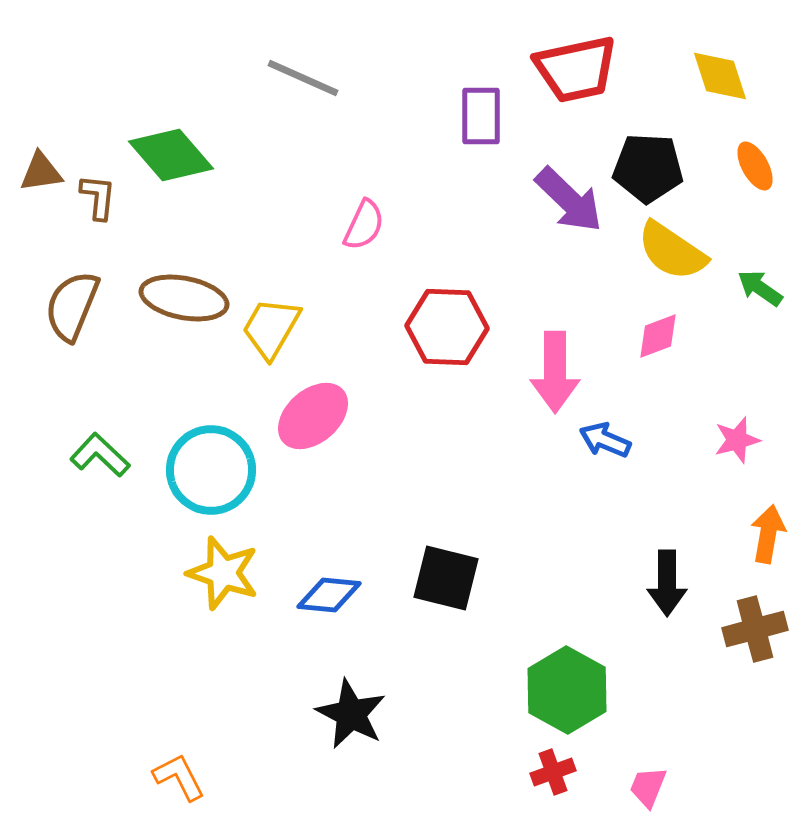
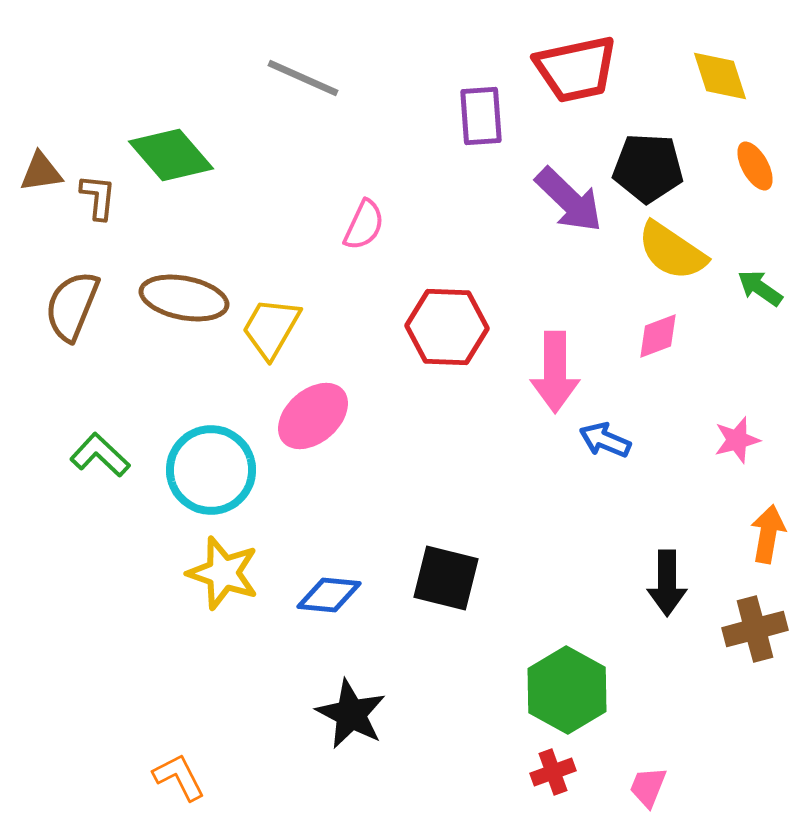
purple rectangle: rotated 4 degrees counterclockwise
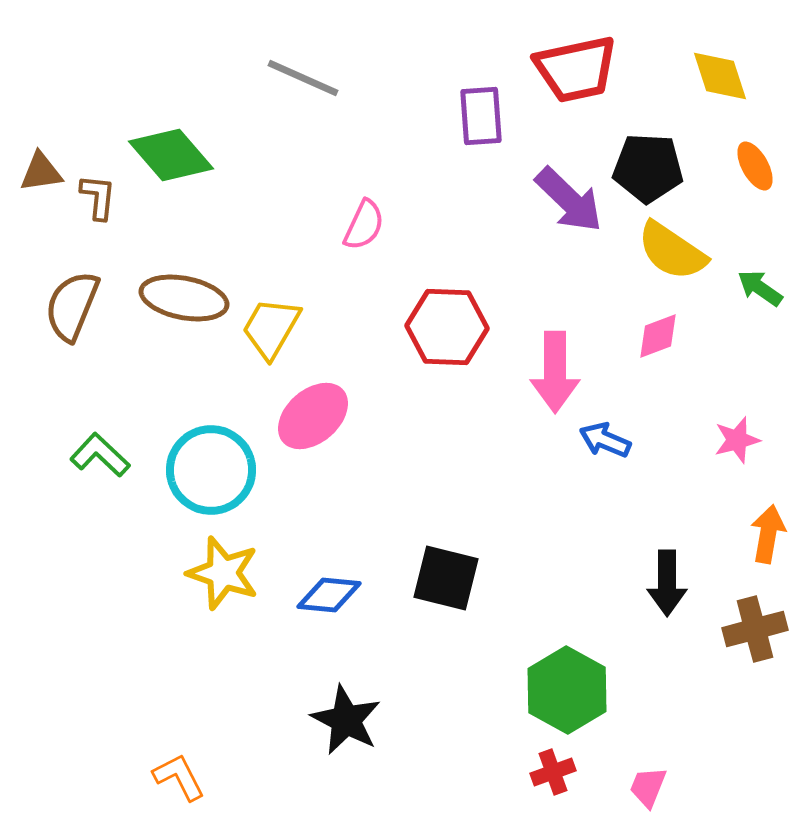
black star: moved 5 px left, 6 px down
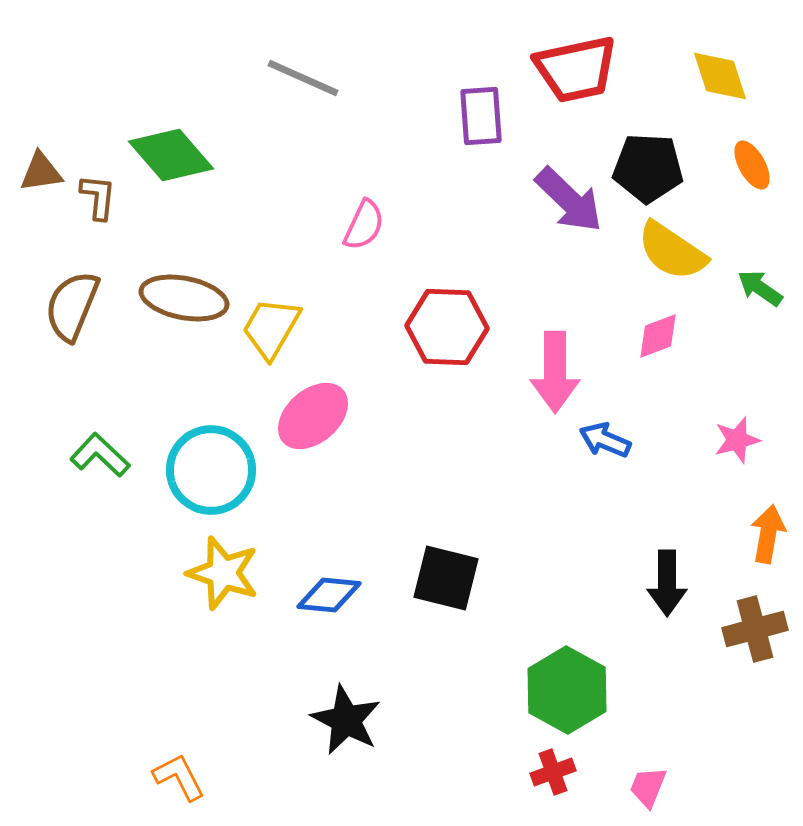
orange ellipse: moved 3 px left, 1 px up
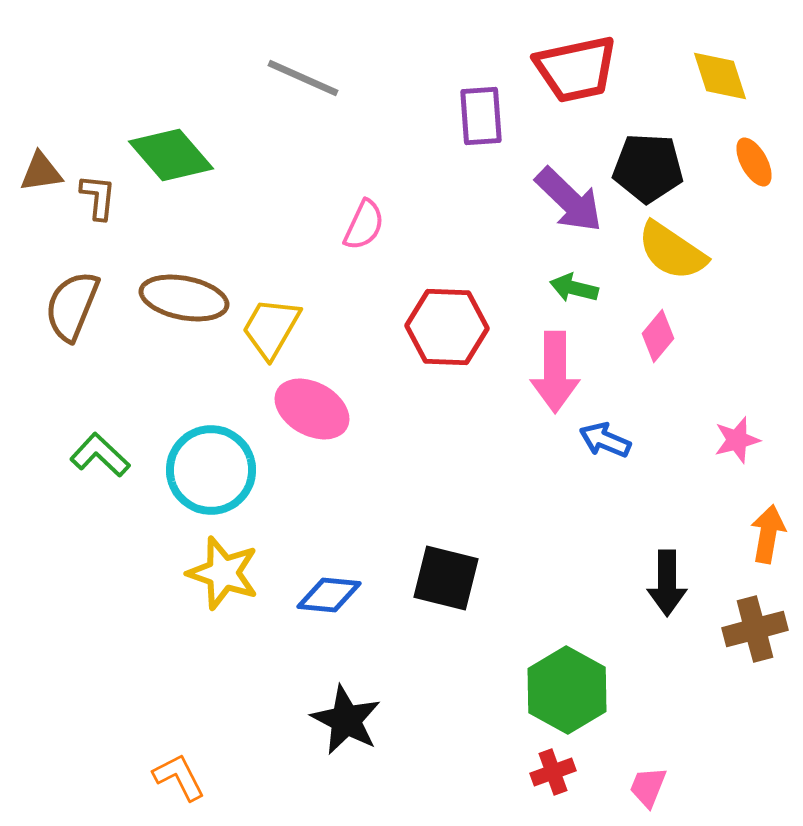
orange ellipse: moved 2 px right, 3 px up
green arrow: moved 186 px left; rotated 21 degrees counterclockwise
pink diamond: rotated 30 degrees counterclockwise
pink ellipse: moved 1 px left, 7 px up; rotated 70 degrees clockwise
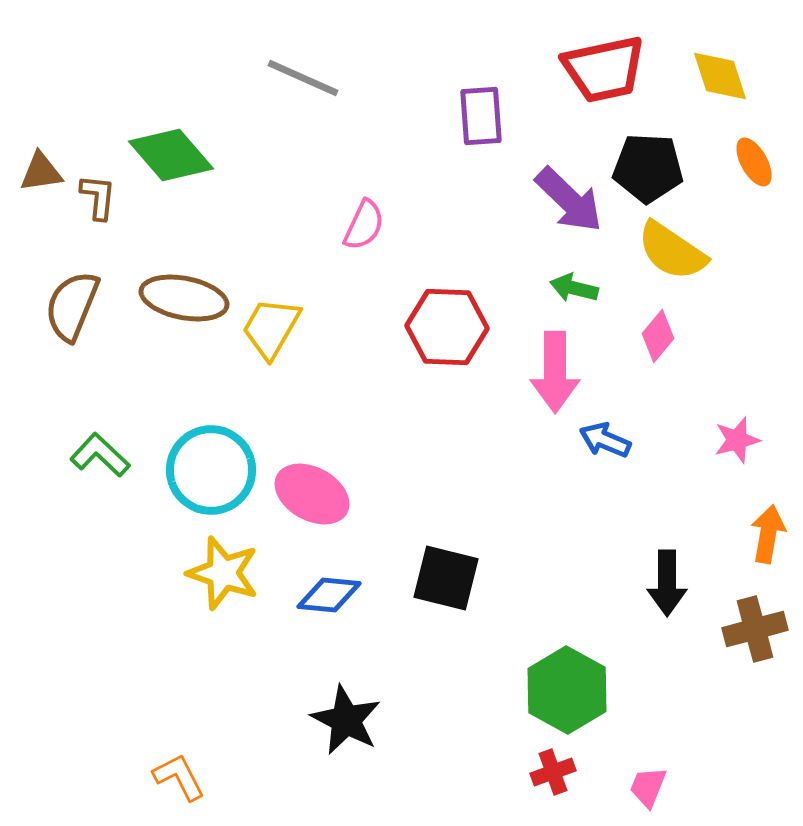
red trapezoid: moved 28 px right
pink ellipse: moved 85 px down
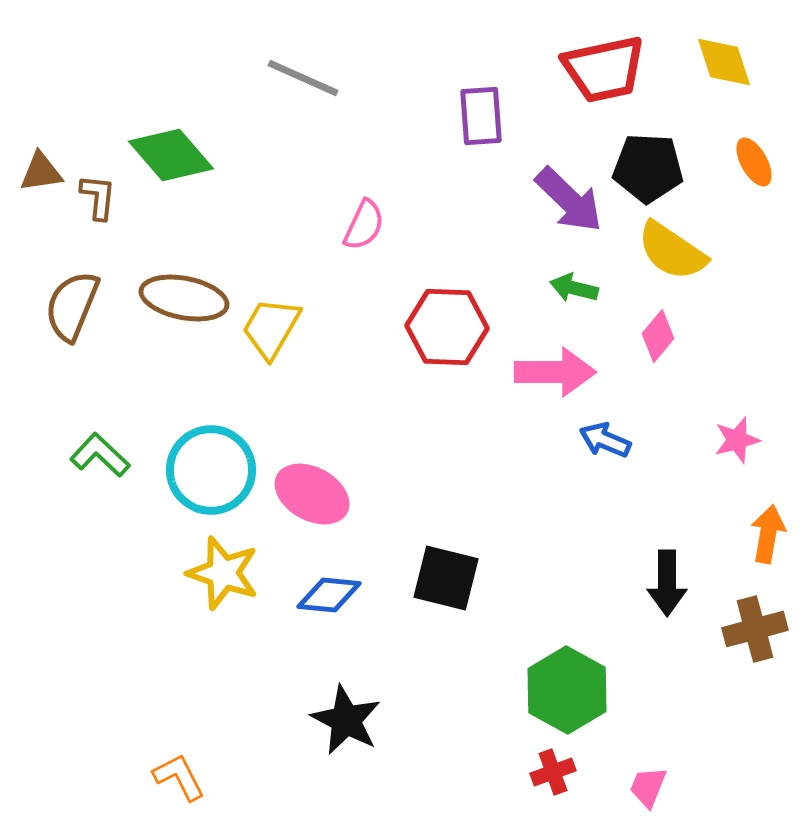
yellow diamond: moved 4 px right, 14 px up
pink arrow: rotated 90 degrees counterclockwise
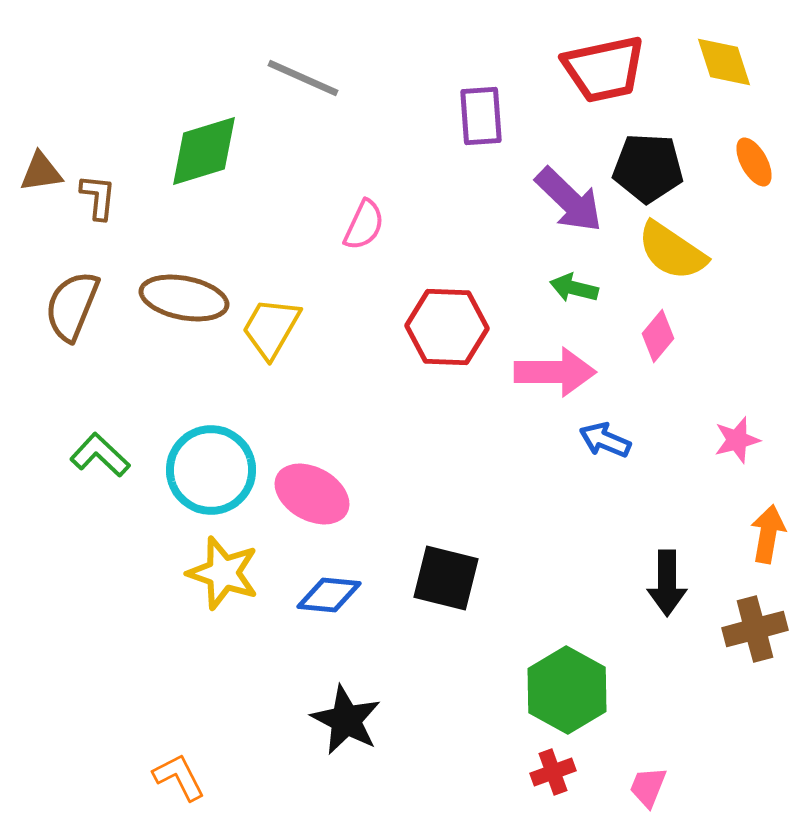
green diamond: moved 33 px right, 4 px up; rotated 66 degrees counterclockwise
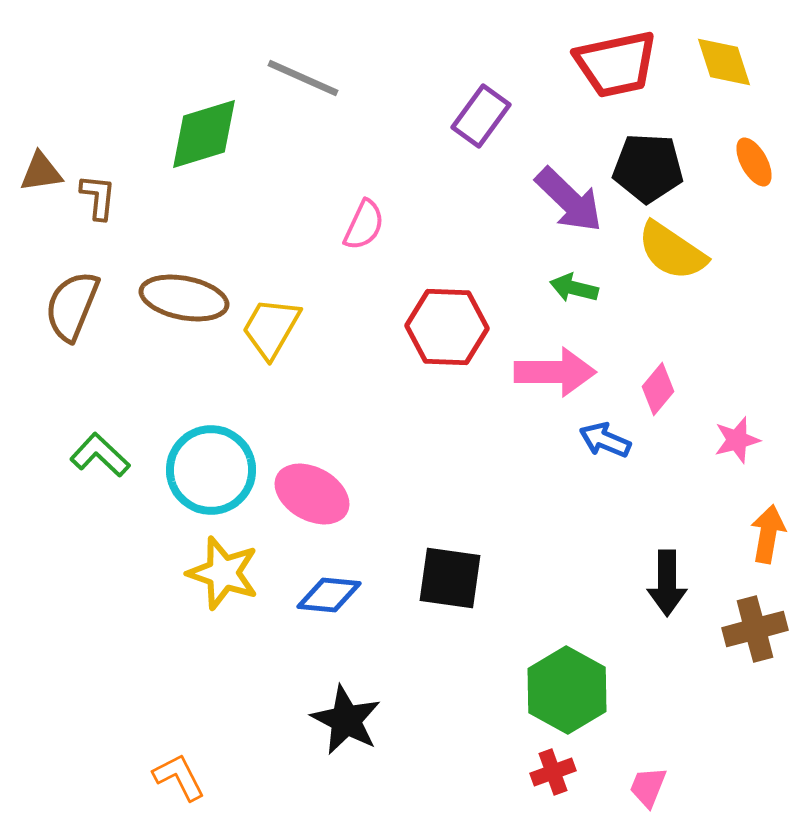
red trapezoid: moved 12 px right, 5 px up
purple rectangle: rotated 40 degrees clockwise
green diamond: moved 17 px up
pink diamond: moved 53 px down
black square: moved 4 px right; rotated 6 degrees counterclockwise
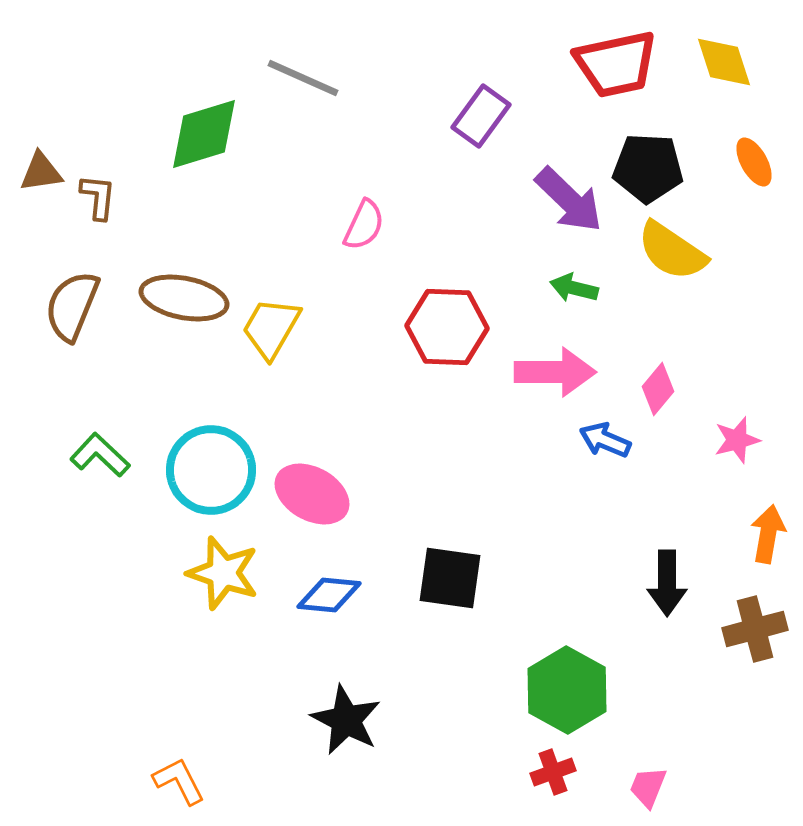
orange L-shape: moved 4 px down
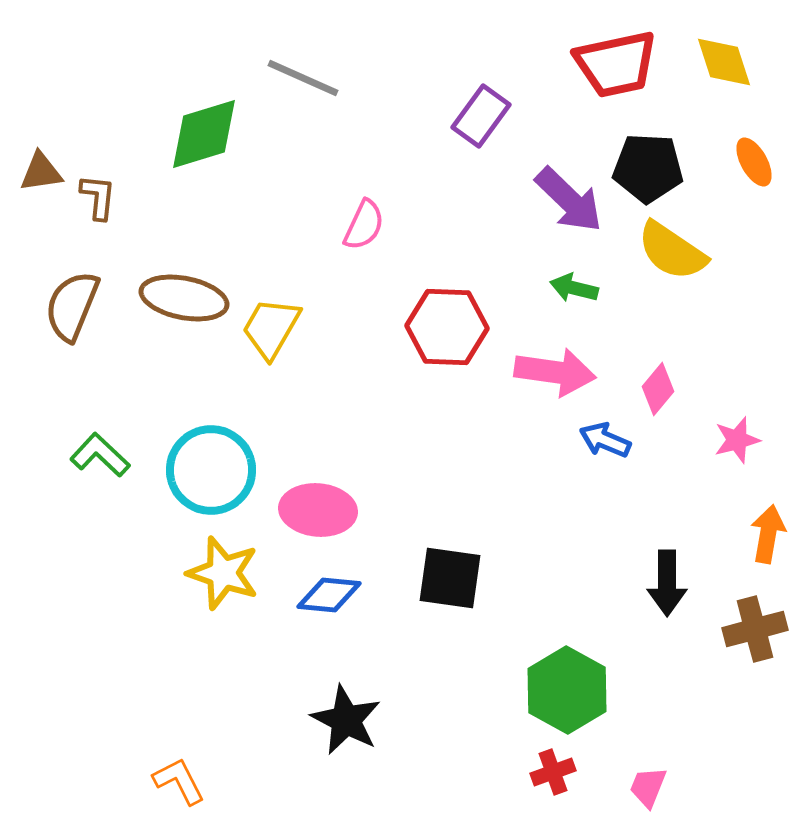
pink arrow: rotated 8 degrees clockwise
pink ellipse: moved 6 px right, 16 px down; rotated 24 degrees counterclockwise
